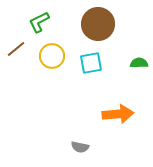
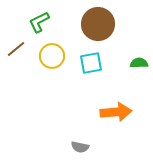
orange arrow: moved 2 px left, 2 px up
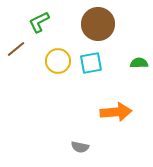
yellow circle: moved 6 px right, 5 px down
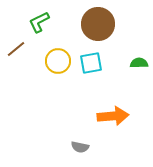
orange arrow: moved 3 px left, 4 px down
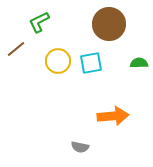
brown circle: moved 11 px right
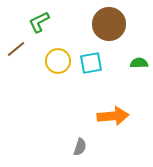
gray semicircle: rotated 84 degrees counterclockwise
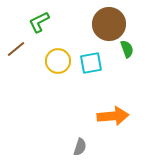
green semicircle: moved 12 px left, 14 px up; rotated 72 degrees clockwise
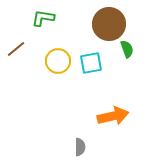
green L-shape: moved 4 px right, 4 px up; rotated 35 degrees clockwise
orange arrow: rotated 8 degrees counterclockwise
gray semicircle: rotated 18 degrees counterclockwise
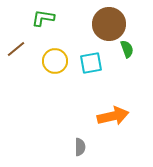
yellow circle: moved 3 px left
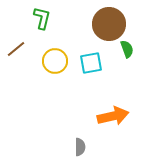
green L-shape: moved 1 px left; rotated 95 degrees clockwise
